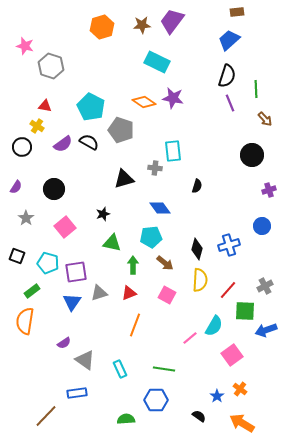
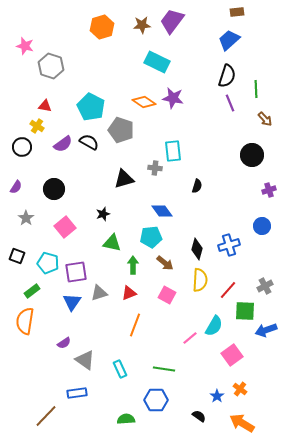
blue diamond at (160, 208): moved 2 px right, 3 px down
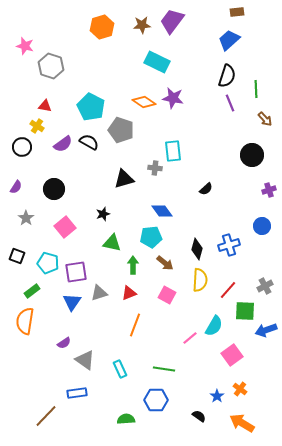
black semicircle at (197, 186): moved 9 px right, 3 px down; rotated 32 degrees clockwise
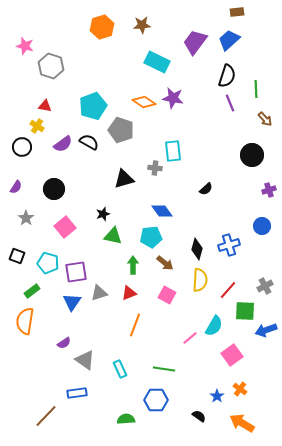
purple trapezoid at (172, 21): moved 23 px right, 21 px down
cyan pentagon at (91, 107): moved 2 px right, 1 px up; rotated 24 degrees clockwise
green triangle at (112, 243): moved 1 px right, 7 px up
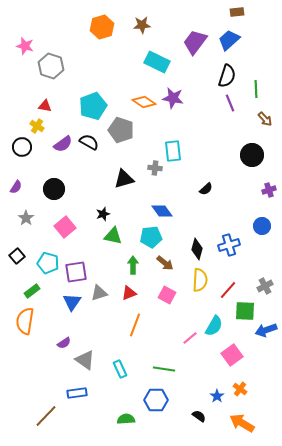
black square at (17, 256): rotated 28 degrees clockwise
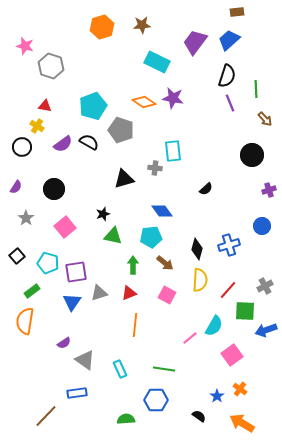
orange line at (135, 325): rotated 15 degrees counterclockwise
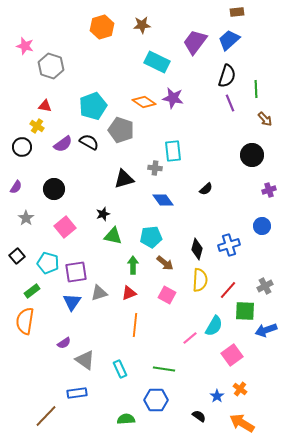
blue diamond at (162, 211): moved 1 px right, 11 px up
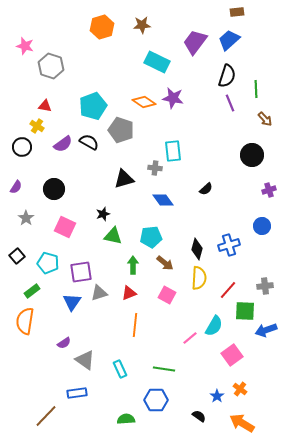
pink square at (65, 227): rotated 25 degrees counterclockwise
purple square at (76, 272): moved 5 px right
yellow semicircle at (200, 280): moved 1 px left, 2 px up
gray cross at (265, 286): rotated 21 degrees clockwise
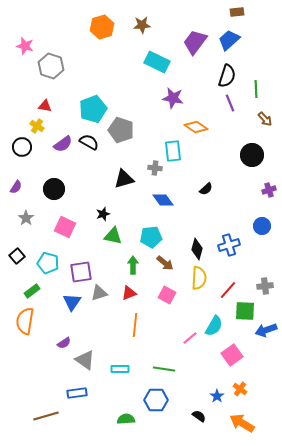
orange diamond at (144, 102): moved 52 px right, 25 px down
cyan pentagon at (93, 106): moved 3 px down
cyan rectangle at (120, 369): rotated 66 degrees counterclockwise
brown line at (46, 416): rotated 30 degrees clockwise
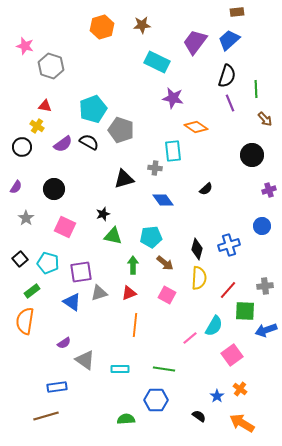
black square at (17, 256): moved 3 px right, 3 px down
blue triangle at (72, 302): rotated 30 degrees counterclockwise
blue rectangle at (77, 393): moved 20 px left, 6 px up
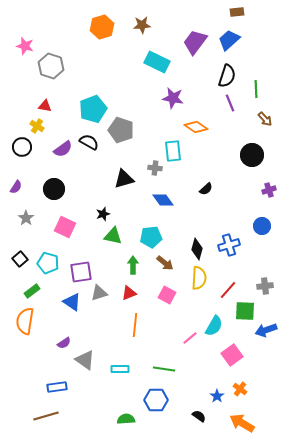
purple semicircle at (63, 144): moved 5 px down
